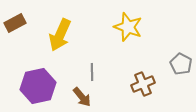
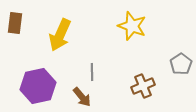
brown rectangle: rotated 55 degrees counterclockwise
yellow star: moved 4 px right, 1 px up
gray pentagon: rotated 10 degrees clockwise
brown cross: moved 2 px down
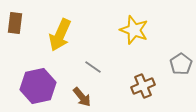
yellow star: moved 2 px right, 4 px down
gray line: moved 1 px right, 5 px up; rotated 54 degrees counterclockwise
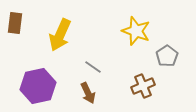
yellow star: moved 2 px right, 1 px down
gray pentagon: moved 14 px left, 8 px up
brown arrow: moved 6 px right, 4 px up; rotated 15 degrees clockwise
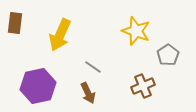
gray pentagon: moved 1 px right, 1 px up
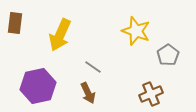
brown cross: moved 8 px right, 8 px down
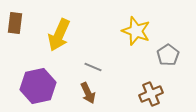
yellow arrow: moved 1 px left
gray line: rotated 12 degrees counterclockwise
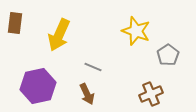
brown arrow: moved 1 px left, 1 px down
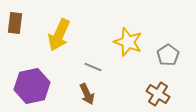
yellow star: moved 8 px left, 11 px down
purple hexagon: moved 6 px left
brown cross: moved 7 px right; rotated 35 degrees counterclockwise
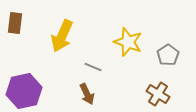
yellow arrow: moved 3 px right, 1 px down
purple hexagon: moved 8 px left, 5 px down
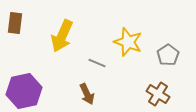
gray line: moved 4 px right, 4 px up
